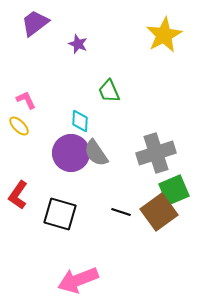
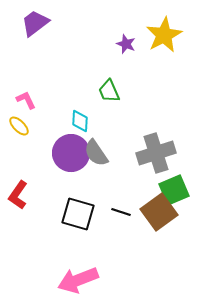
purple star: moved 48 px right
black square: moved 18 px right
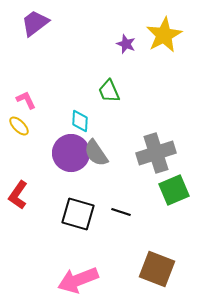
brown square: moved 2 px left, 57 px down; rotated 33 degrees counterclockwise
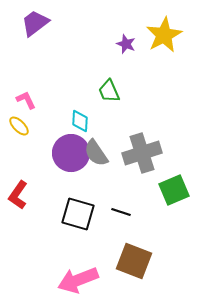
gray cross: moved 14 px left
brown square: moved 23 px left, 8 px up
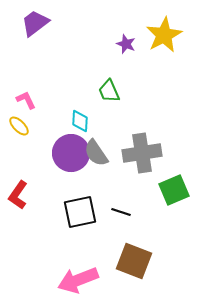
gray cross: rotated 9 degrees clockwise
black square: moved 2 px right, 2 px up; rotated 28 degrees counterclockwise
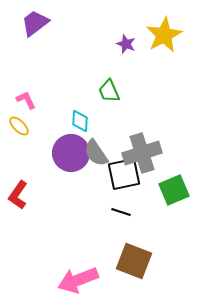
gray cross: rotated 9 degrees counterclockwise
black square: moved 44 px right, 38 px up
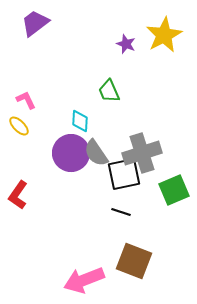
pink arrow: moved 6 px right
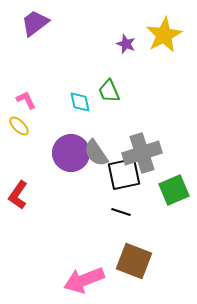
cyan diamond: moved 19 px up; rotated 15 degrees counterclockwise
